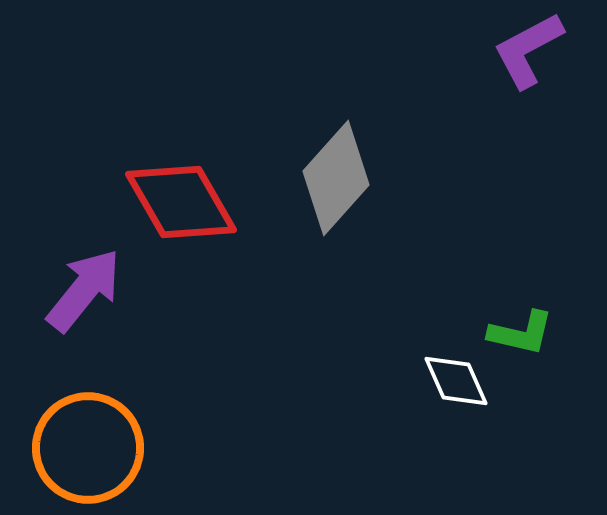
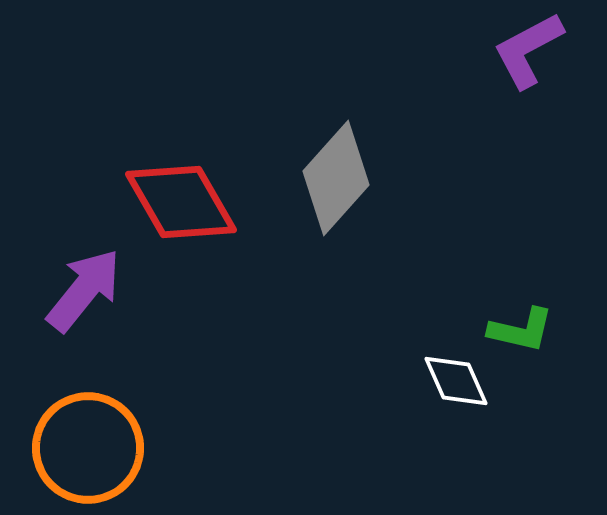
green L-shape: moved 3 px up
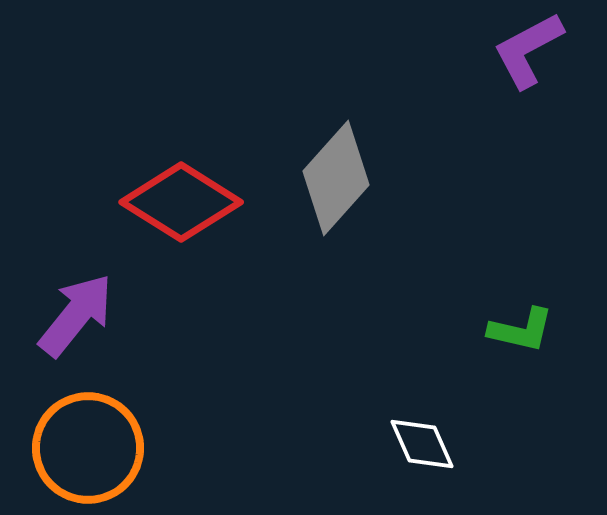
red diamond: rotated 28 degrees counterclockwise
purple arrow: moved 8 px left, 25 px down
white diamond: moved 34 px left, 63 px down
